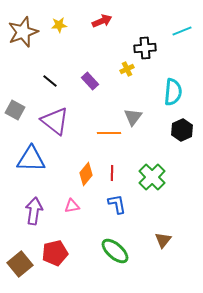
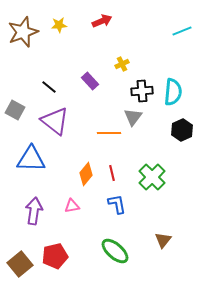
black cross: moved 3 px left, 43 px down
yellow cross: moved 5 px left, 5 px up
black line: moved 1 px left, 6 px down
red line: rotated 14 degrees counterclockwise
red pentagon: moved 3 px down
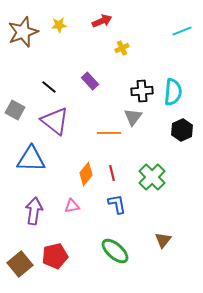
yellow cross: moved 16 px up
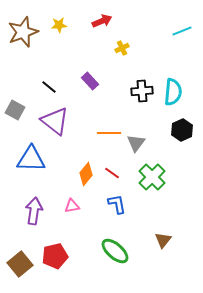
gray triangle: moved 3 px right, 26 px down
red line: rotated 42 degrees counterclockwise
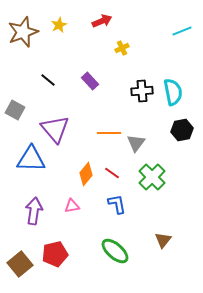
yellow star: rotated 21 degrees counterclockwise
black line: moved 1 px left, 7 px up
cyan semicircle: rotated 16 degrees counterclockwise
purple triangle: moved 8 px down; rotated 12 degrees clockwise
black hexagon: rotated 15 degrees clockwise
red pentagon: moved 2 px up
